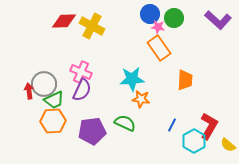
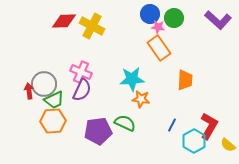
purple pentagon: moved 6 px right
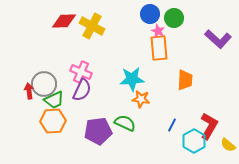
purple L-shape: moved 19 px down
pink star: moved 4 px down; rotated 16 degrees clockwise
orange rectangle: rotated 30 degrees clockwise
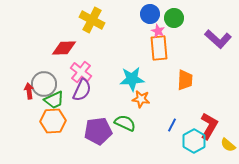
red diamond: moved 27 px down
yellow cross: moved 6 px up
pink cross: rotated 15 degrees clockwise
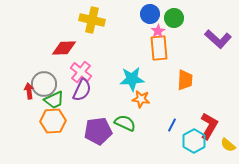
yellow cross: rotated 15 degrees counterclockwise
pink star: rotated 16 degrees clockwise
